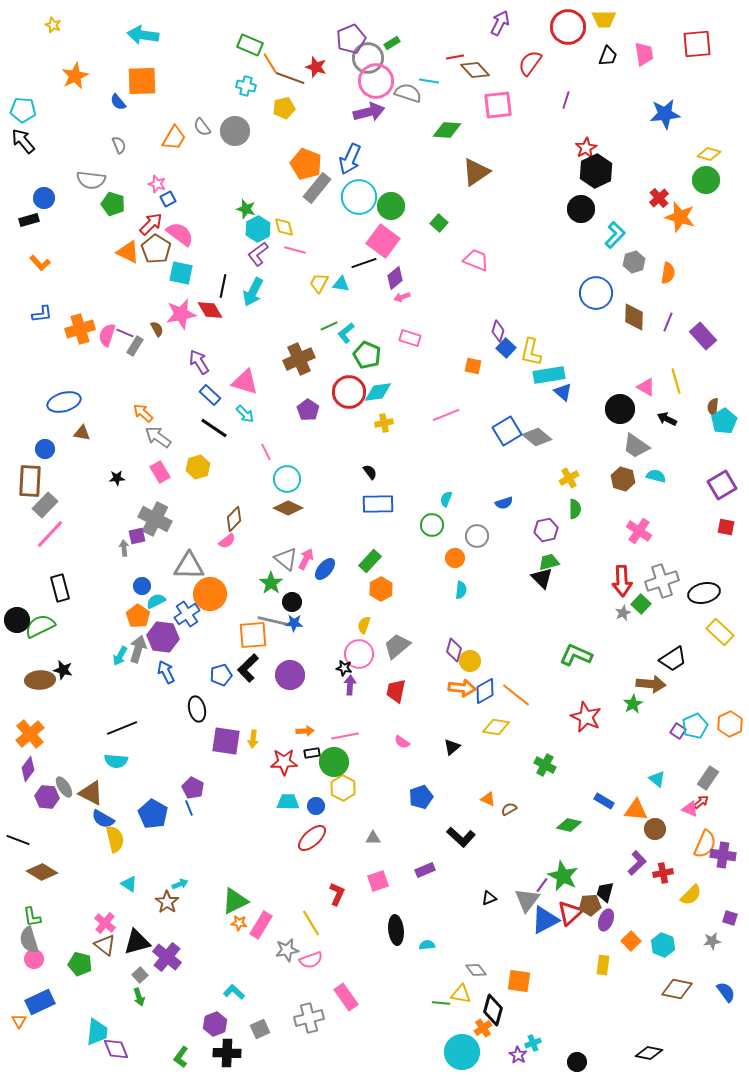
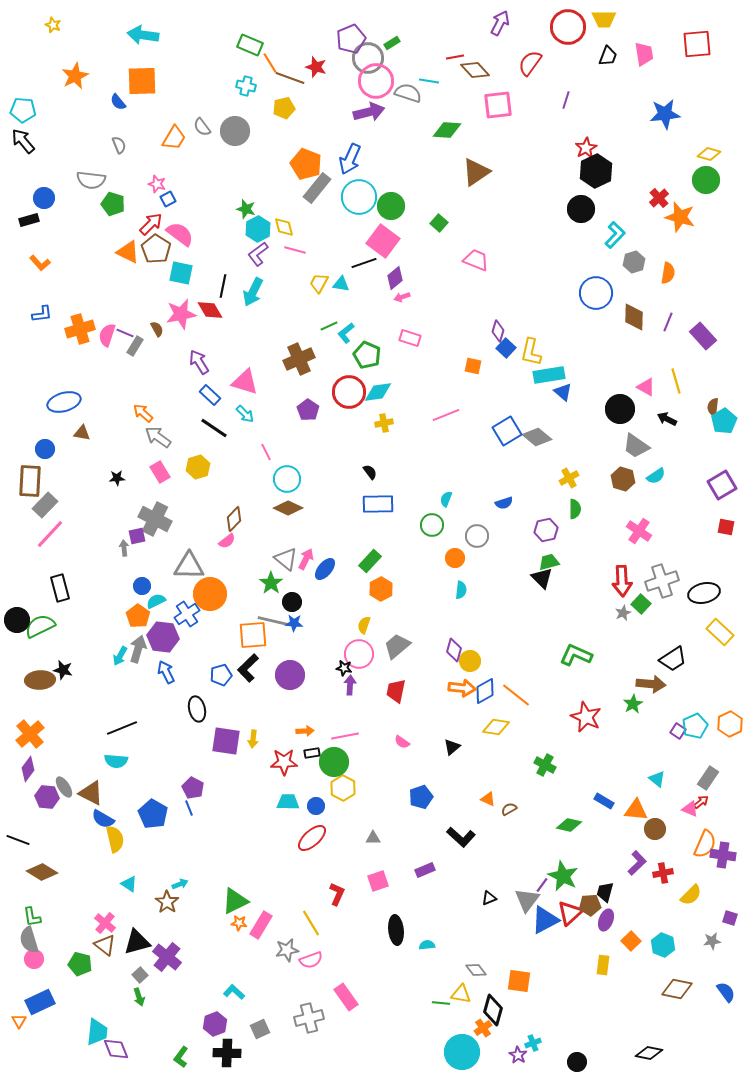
cyan semicircle at (656, 476): rotated 132 degrees clockwise
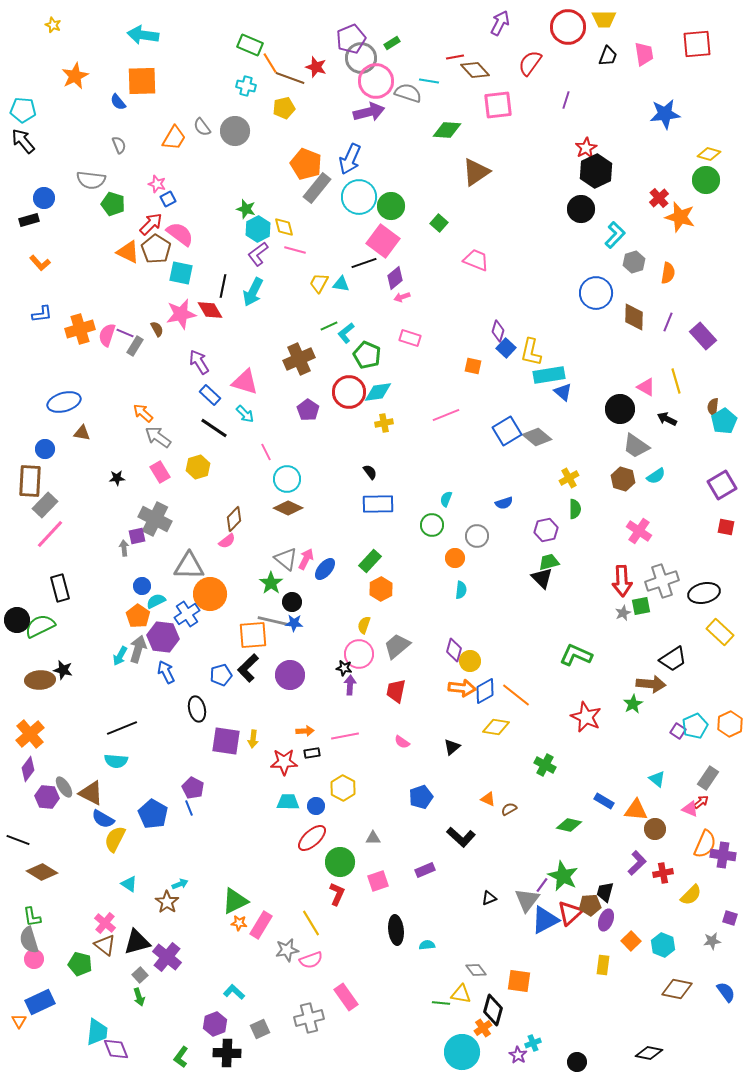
gray circle at (368, 58): moved 7 px left
green square at (641, 604): moved 2 px down; rotated 36 degrees clockwise
green circle at (334, 762): moved 6 px right, 100 px down
yellow semicircle at (115, 839): rotated 140 degrees counterclockwise
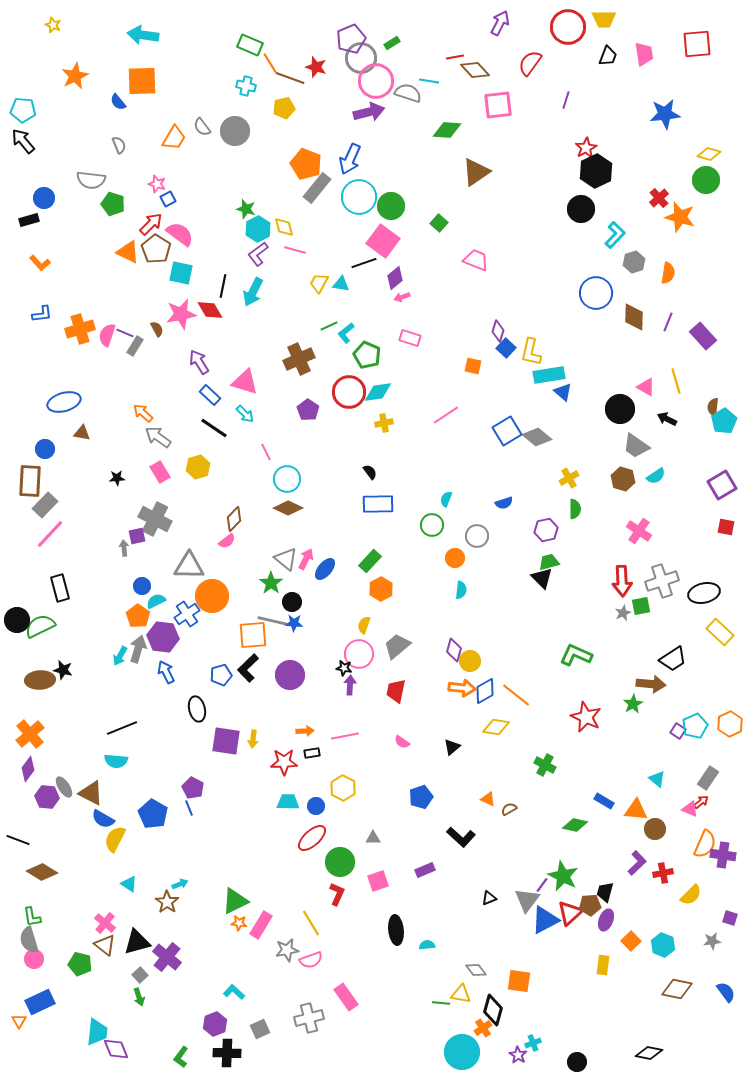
pink line at (446, 415): rotated 12 degrees counterclockwise
orange circle at (210, 594): moved 2 px right, 2 px down
green diamond at (569, 825): moved 6 px right
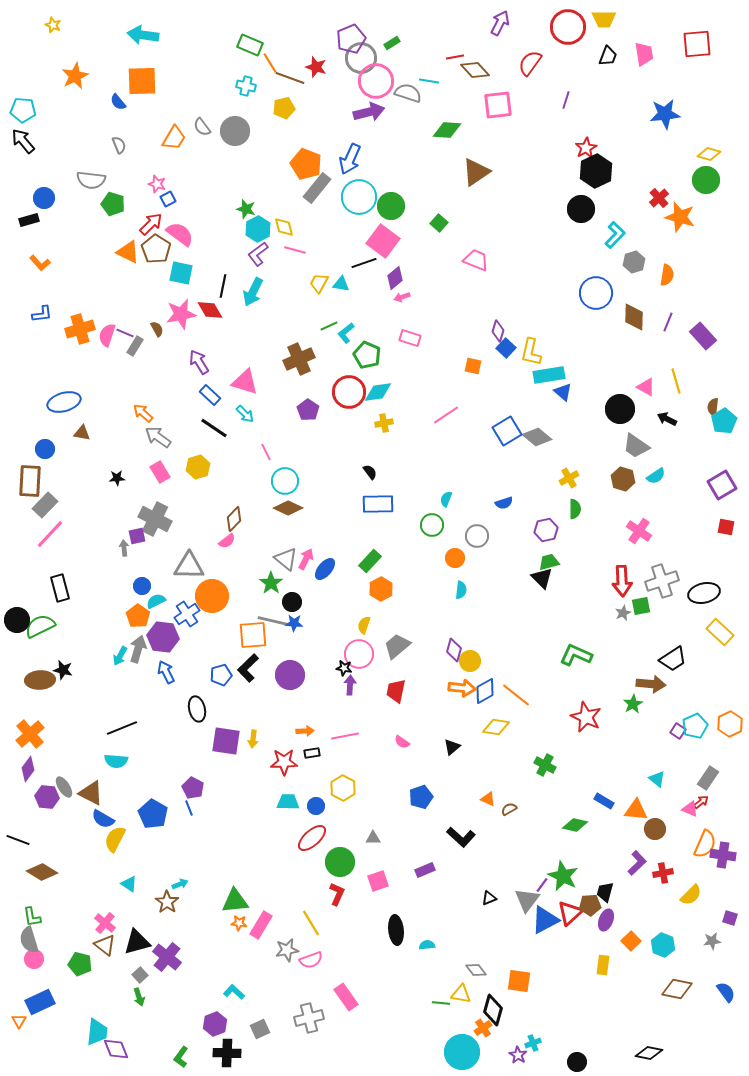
orange semicircle at (668, 273): moved 1 px left, 2 px down
cyan circle at (287, 479): moved 2 px left, 2 px down
green triangle at (235, 901): rotated 20 degrees clockwise
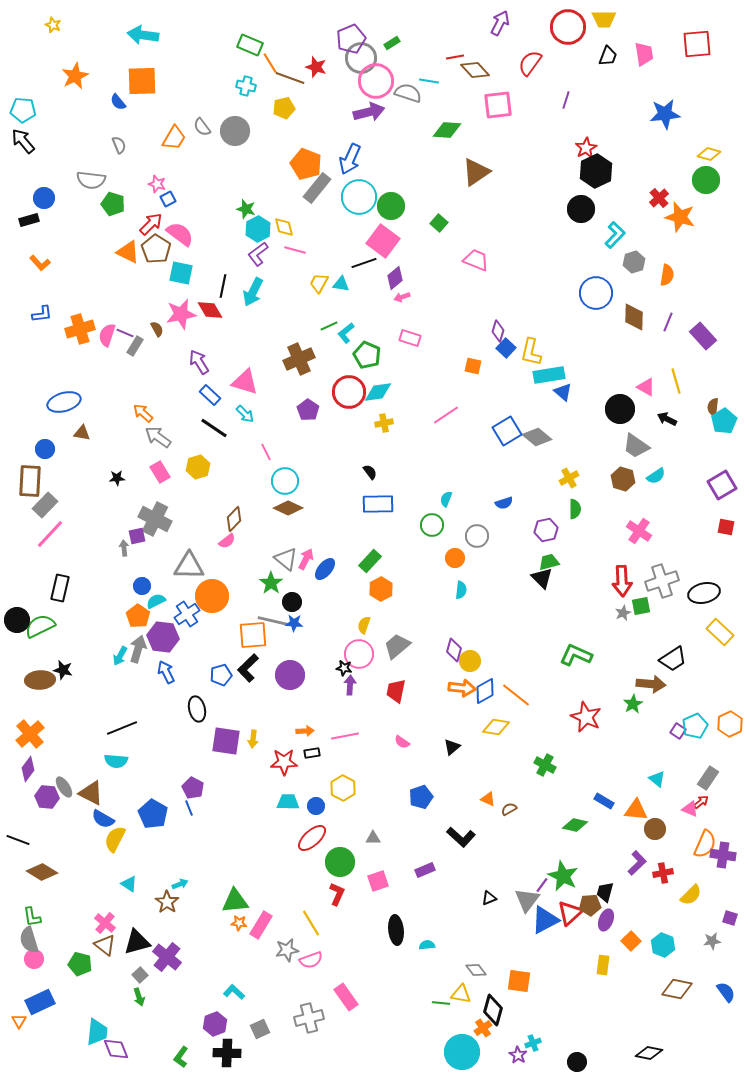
black rectangle at (60, 588): rotated 28 degrees clockwise
